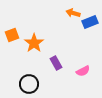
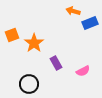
orange arrow: moved 2 px up
blue rectangle: moved 1 px down
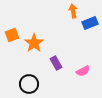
orange arrow: rotated 64 degrees clockwise
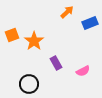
orange arrow: moved 6 px left, 1 px down; rotated 56 degrees clockwise
orange star: moved 2 px up
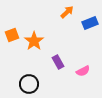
purple rectangle: moved 2 px right, 1 px up
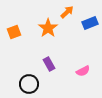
orange square: moved 2 px right, 3 px up
orange star: moved 14 px right, 13 px up
purple rectangle: moved 9 px left, 2 px down
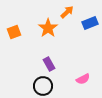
pink semicircle: moved 8 px down
black circle: moved 14 px right, 2 px down
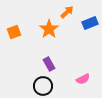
orange star: moved 1 px right, 1 px down
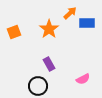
orange arrow: moved 3 px right, 1 px down
blue rectangle: moved 3 px left; rotated 21 degrees clockwise
black circle: moved 5 px left
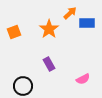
black circle: moved 15 px left
